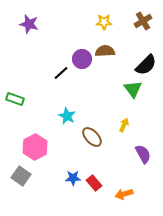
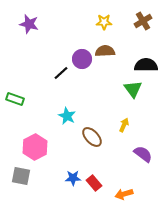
black semicircle: rotated 135 degrees counterclockwise
purple semicircle: rotated 24 degrees counterclockwise
gray square: rotated 24 degrees counterclockwise
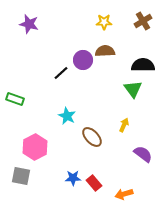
purple circle: moved 1 px right, 1 px down
black semicircle: moved 3 px left
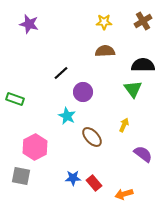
purple circle: moved 32 px down
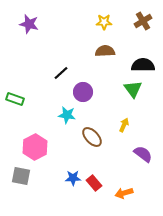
cyan star: moved 1 px up; rotated 18 degrees counterclockwise
orange arrow: moved 1 px up
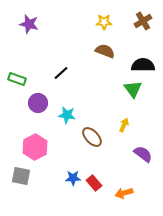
brown semicircle: rotated 24 degrees clockwise
purple circle: moved 45 px left, 11 px down
green rectangle: moved 2 px right, 20 px up
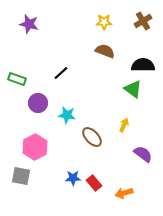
green triangle: rotated 18 degrees counterclockwise
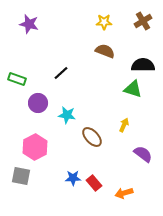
green triangle: rotated 18 degrees counterclockwise
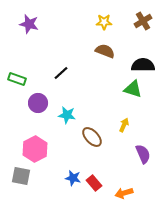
pink hexagon: moved 2 px down
purple semicircle: rotated 30 degrees clockwise
blue star: rotated 14 degrees clockwise
